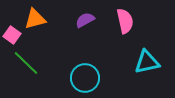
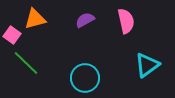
pink semicircle: moved 1 px right
cyan triangle: moved 3 px down; rotated 24 degrees counterclockwise
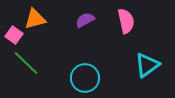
pink square: moved 2 px right
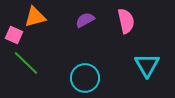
orange triangle: moved 2 px up
pink square: rotated 12 degrees counterclockwise
cyan triangle: rotated 24 degrees counterclockwise
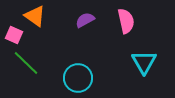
orange triangle: moved 1 px up; rotated 50 degrees clockwise
cyan triangle: moved 3 px left, 3 px up
cyan circle: moved 7 px left
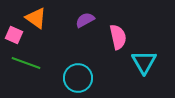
orange triangle: moved 1 px right, 2 px down
pink semicircle: moved 8 px left, 16 px down
green line: rotated 24 degrees counterclockwise
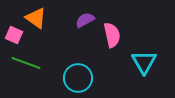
pink semicircle: moved 6 px left, 2 px up
